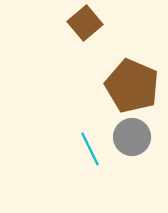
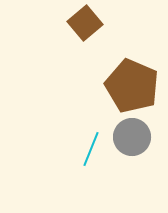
cyan line: moved 1 px right; rotated 48 degrees clockwise
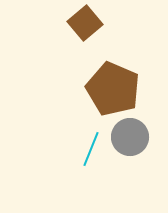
brown pentagon: moved 19 px left, 3 px down
gray circle: moved 2 px left
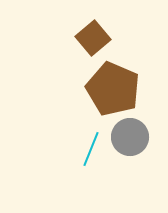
brown square: moved 8 px right, 15 px down
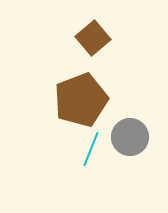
brown pentagon: moved 32 px left, 11 px down; rotated 28 degrees clockwise
